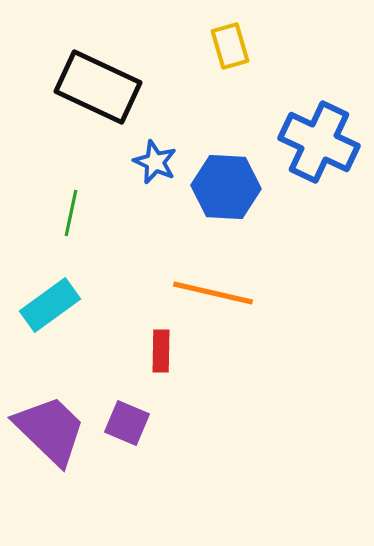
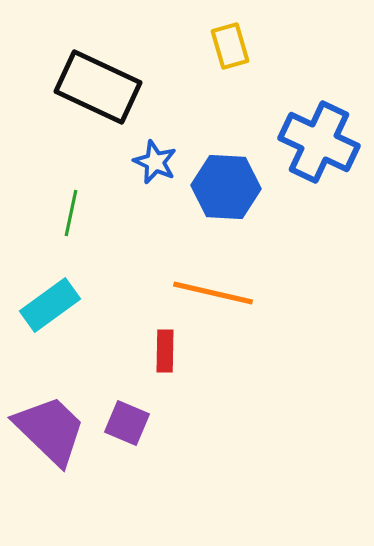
red rectangle: moved 4 px right
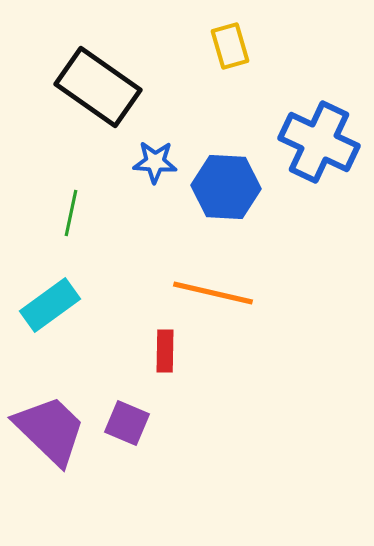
black rectangle: rotated 10 degrees clockwise
blue star: rotated 21 degrees counterclockwise
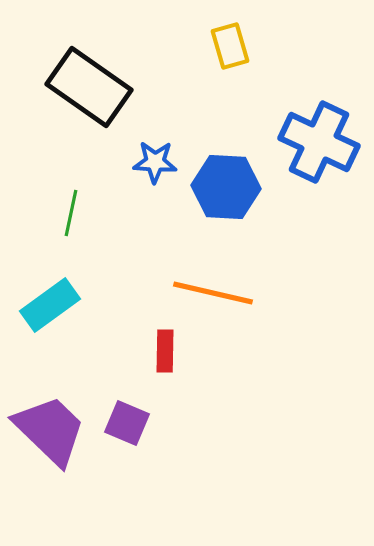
black rectangle: moved 9 px left
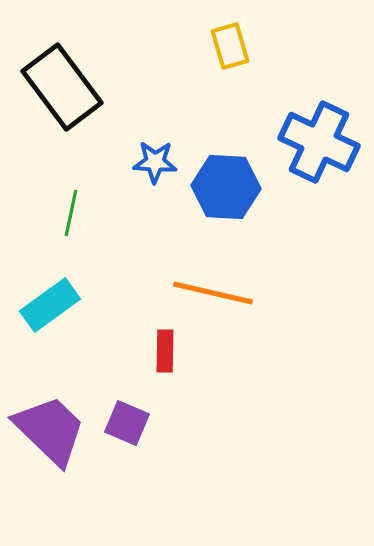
black rectangle: moved 27 px left; rotated 18 degrees clockwise
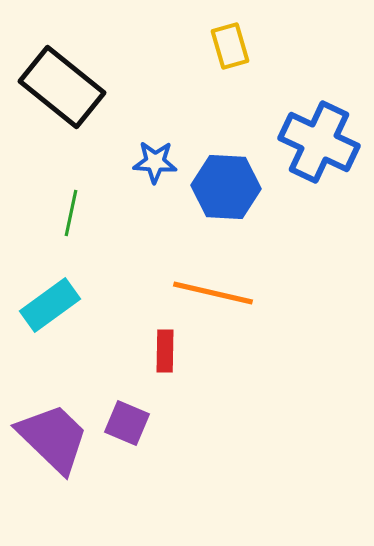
black rectangle: rotated 14 degrees counterclockwise
purple trapezoid: moved 3 px right, 8 px down
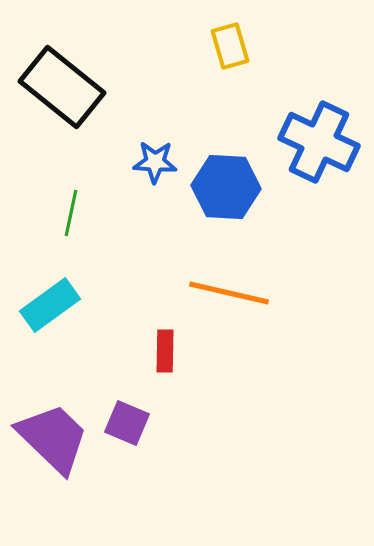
orange line: moved 16 px right
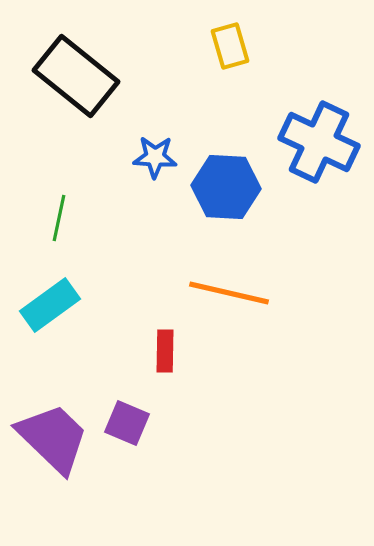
black rectangle: moved 14 px right, 11 px up
blue star: moved 5 px up
green line: moved 12 px left, 5 px down
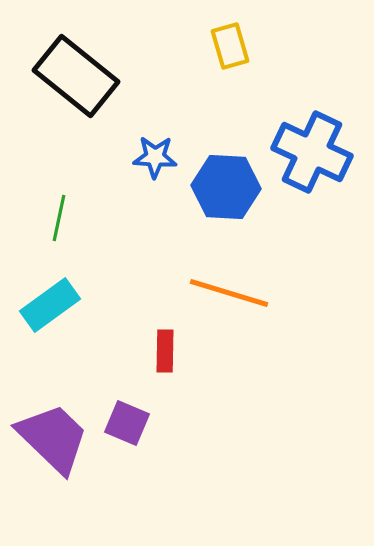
blue cross: moved 7 px left, 10 px down
orange line: rotated 4 degrees clockwise
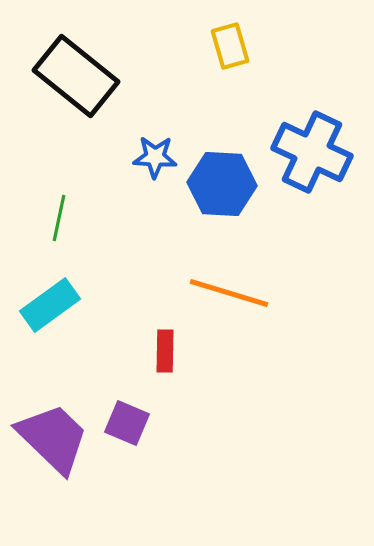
blue hexagon: moved 4 px left, 3 px up
